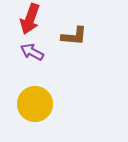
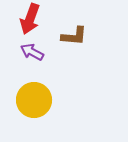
yellow circle: moved 1 px left, 4 px up
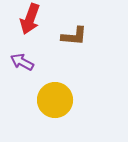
purple arrow: moved 10 px left, 10 px down
yellow circle: moved 21 px right
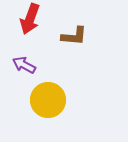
purple arrow: moved 2 px right, 3 px down
yellow circle: moved 7 px left
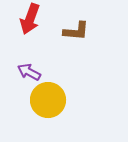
brown L-shape: moved 2 px right, 5 px up
purple arrow: moved 5 px right, 7 px down
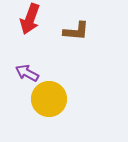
purple arrow: moved 2 px left, 1 px down
yellow circle: moved 1 px right, 1 px up
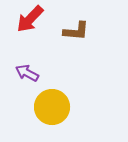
red arrow: rotated 24 degrees clockwise
yellow circle: moved 3 px right, 8 px down
